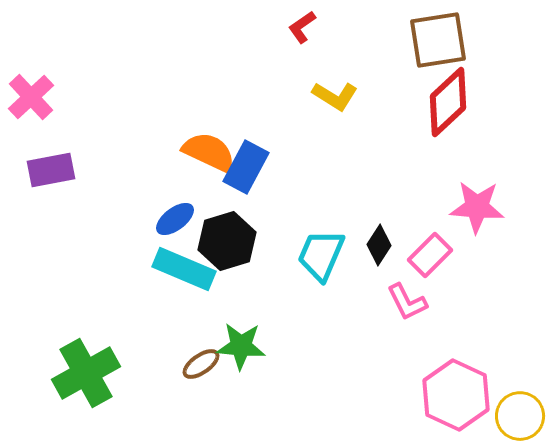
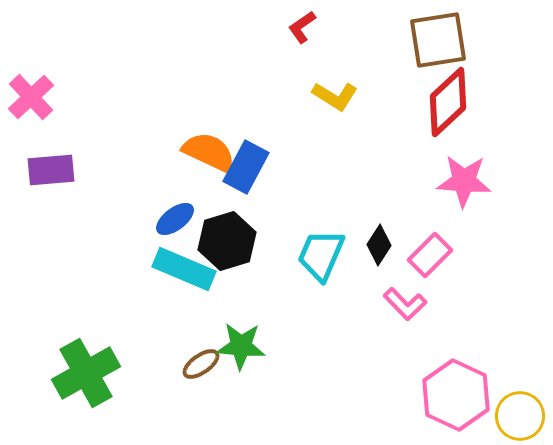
purple rectangle: rotated 6 degrees clockwise
pink star: moved 13 px left, 26 px up
pink L-shape: moved 2 px left, 2 px down; rotated 18 degrees counterclockwise
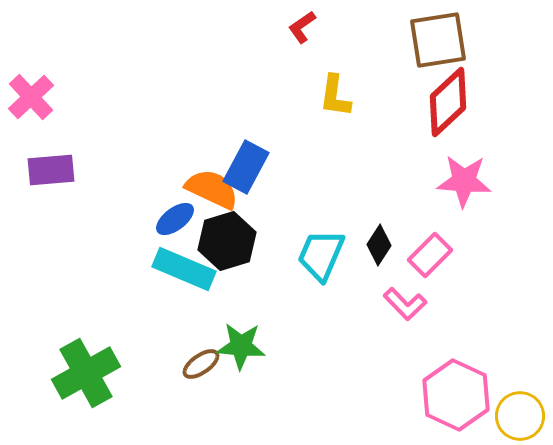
yellow L-shape: rotated 66 degrees clockwise
orange semicircle: moved 3 px right, 37 px down
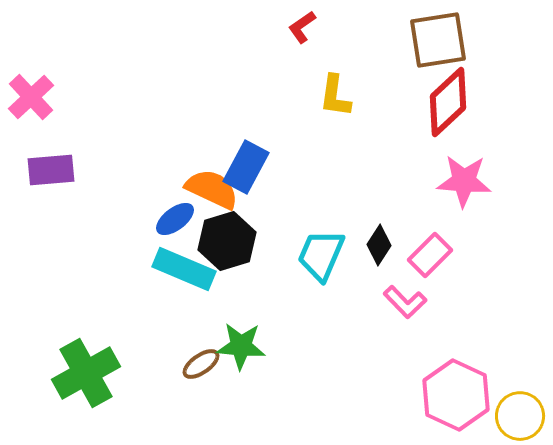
pink L-shape: moved 2 px up
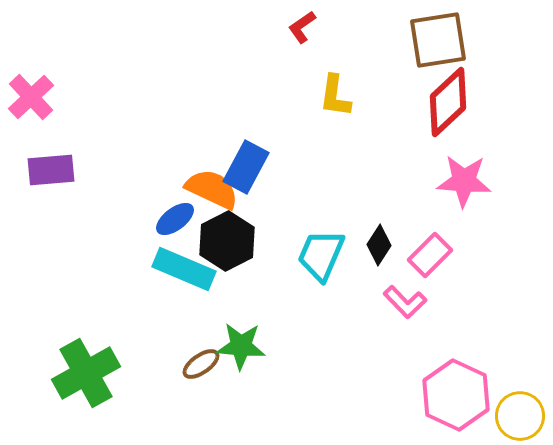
black hexagon: rotated 10 degrees counterclockwise
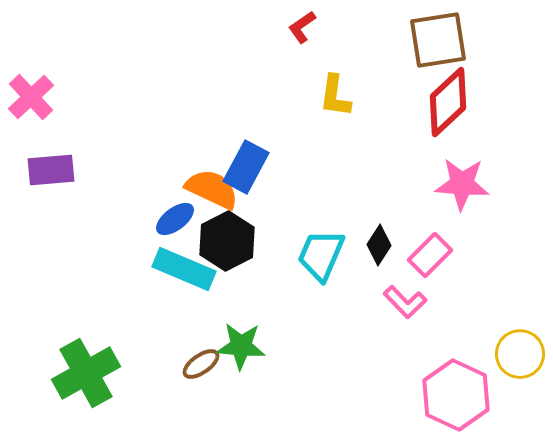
pink star: moved 2 px left, 3 px down
yellow circle: moved 62 px up
